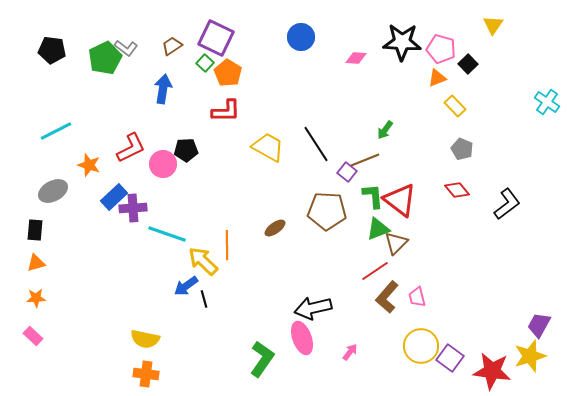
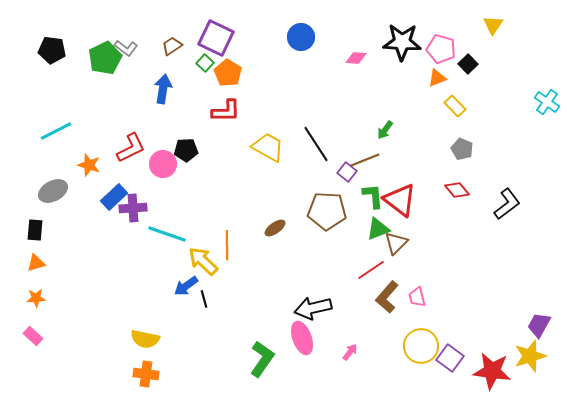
red line at (375, 271): moved 4 px left, 1 px up
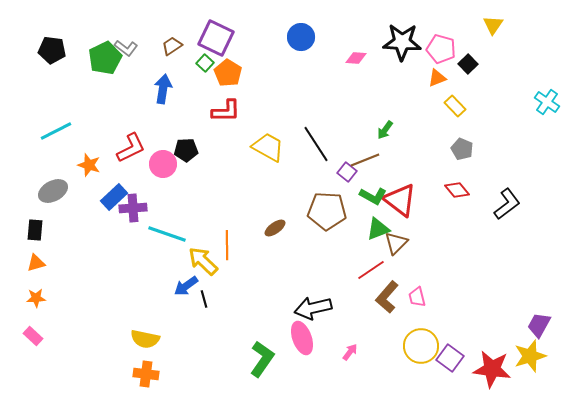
green L-shape at (373, 196): rotated 124 degrees clockwise
red star at (492, 371): moved 2 px up
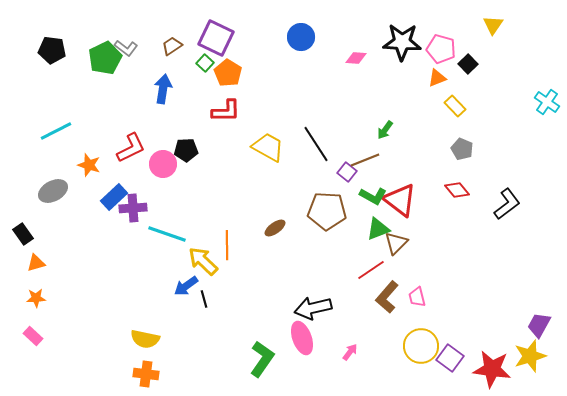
black rectangle at (35, 230): moved 12 px left, 4 px down; rotated 40 degrees counterclockwise
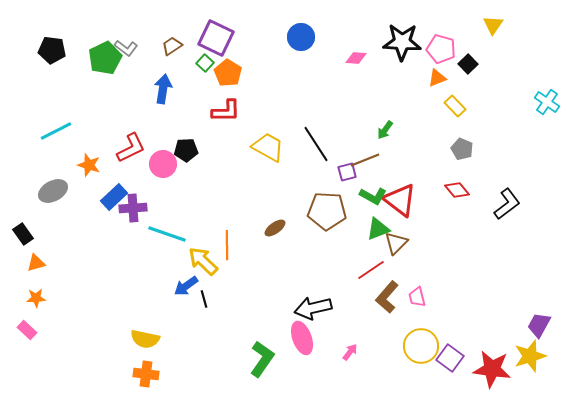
purple square at (347, 172): rotated 36 degrees clockwise
pink rectangle at (33, 336): moved 6 px left, 6 px up
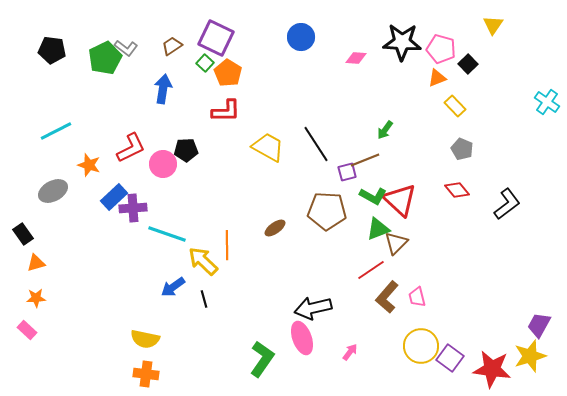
red triangle at (400, 200): rotated 6 degrees clockwise
blue arrow at (186, 286): moved 13 px left, 1 px down
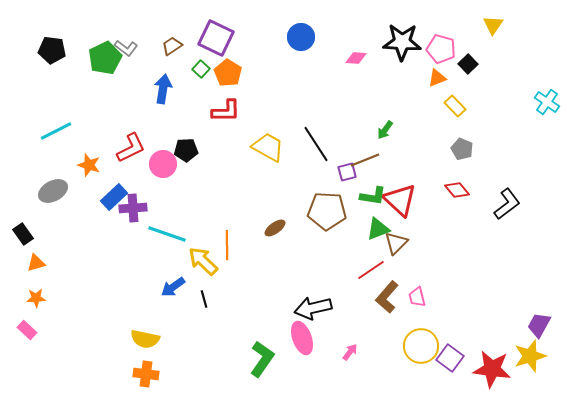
green square at (205, 63): moved 4 px left, 6 px down
green L-shape at (373, 196): rotated 20 degrees counterclockwise
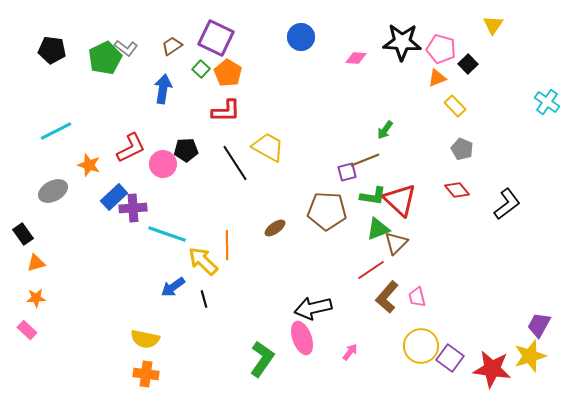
black line at (316, 144): moved 81 px left, 19 px down
